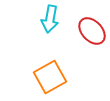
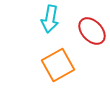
orange square: moved 8 px right, 12 px up
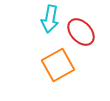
red ellipse: moved 11 px left, 1 px down
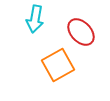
cyan arrow: moved 15 px left
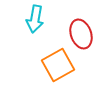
red ellipse: moved 2 px down; rotated 24 degrees clockwise
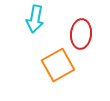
red ellipse: rotated 24 degrees clockwise
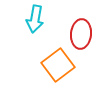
orange square: rotated 8 degrees counterclockwise
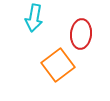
cyan arrow: moved 1 px left, 1 px up
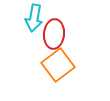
red ellipse: moved 27 px left
